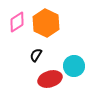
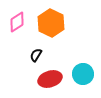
orange hexagon: moved 5 px right
cyan circle: moved 9 px right, 8 px down
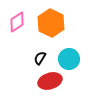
black semicircle: moved 4 px right, 3 px down
cyan circle: moved 14 px left, 15 px up
red ellipse: moved 2 px down
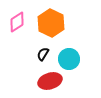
black semicircle: moved 3 px right, 4 px up
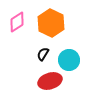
cyan circle: moved 1 px down
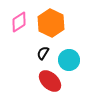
pink diamond: moved 2 px right
black semicircle: moved 1 px up
red ellipse: rotated 60 degrees clockwise
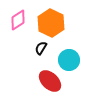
pink diamond: moved 1 px left, 2 px up
black semicircle: moved 2 px left, 5 px up
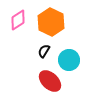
orange hexagon: moved 1 px up
black semicircle: moved 3 px right, 3 px down
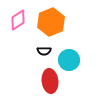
orange hexagon: rotated 12 degrees clockwise
black semicircle: rotated 120 degrees counterclockwise
red ellipse: rotated 40 degrees clockwise
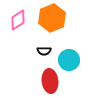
orange hexagon: moved 1 px right, 4 px up
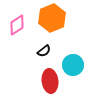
pink diamond: moved 1 px left, 5 px down
black semicircle: rotated 40 degrees counterclockwise
cyan circle: moved 4 px right, 5 px down
